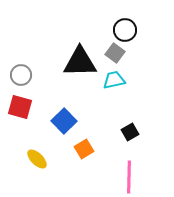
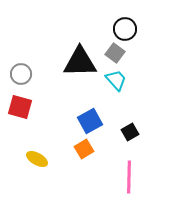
black circle: moved 1 px up
gray circle: moved 1 px up
cyan trapezoid: moved 2 px right; rotated 60 degrees clockwise
blue square: moved 26 px right; rotated 15 degrees clockwise
yellow ellipse: rotated 15 degrees counterclockwise
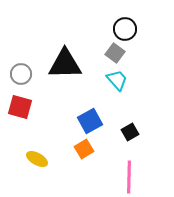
black triangle: moved 15 px left, 2 px down
cyan trapezoid: moved 1 px right
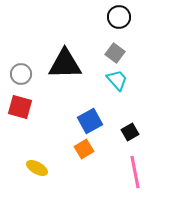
black circle: moved 6 px left, 12 px up
yellow ellipse: moved 9 px down
pink line: moved 6 px right, 5 px up; rotated 12 degrees counterclockwise
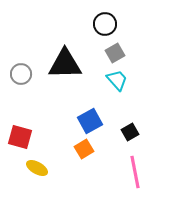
black circle: moved 14 px left, 7 px down
gray square: rotated 24 degrees clockwise
red square: moved 30 px down
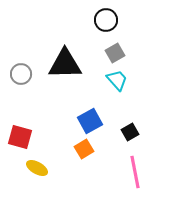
black circle: moved 1 px right, 4 px up
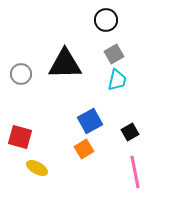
gray square: moved 1 px left, 1 px down
cyan trapezoid: rotated 55 degrees clockwise
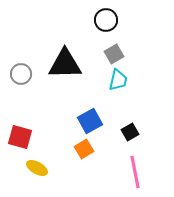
cyan trapezoid: moved 1 px right
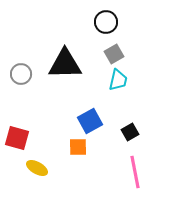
black circle: moved 2 px down
red square: moved 3 px left, 1 px down
orange square: moved 6 px left, 2 px up; rotated 30 degrees clockwise
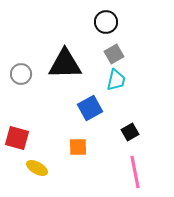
cyan trapezoid: moved 2 px left
blue square: moved 13 px up
